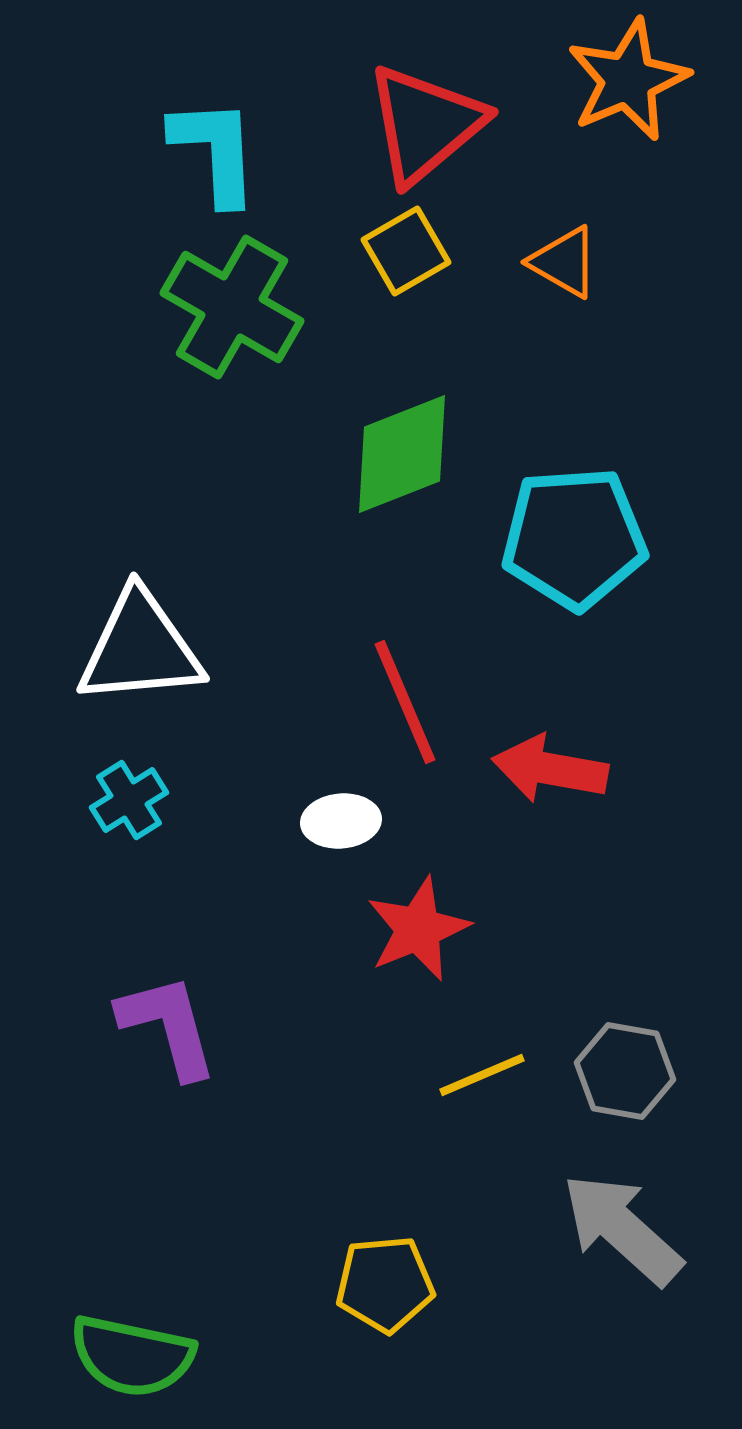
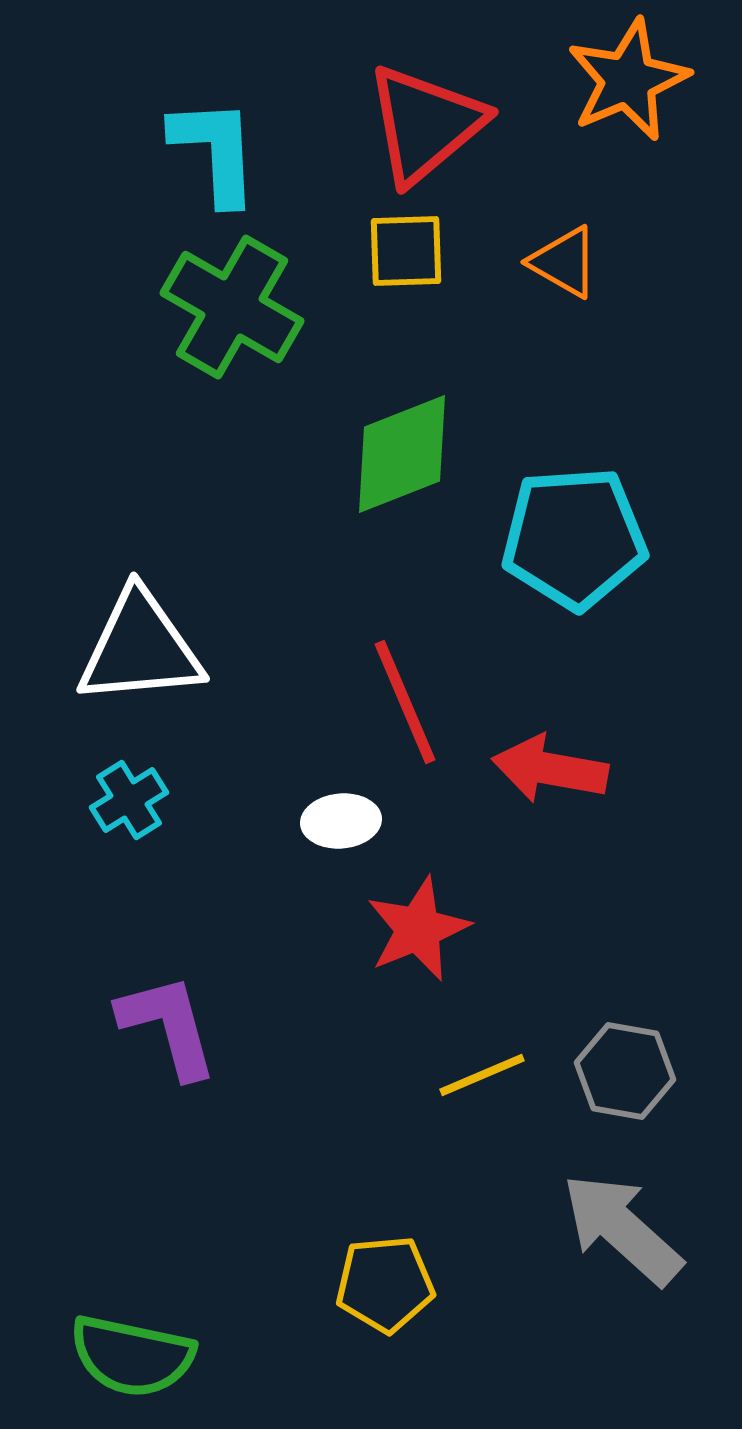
yellow square: rotated 28 degrees clockwise
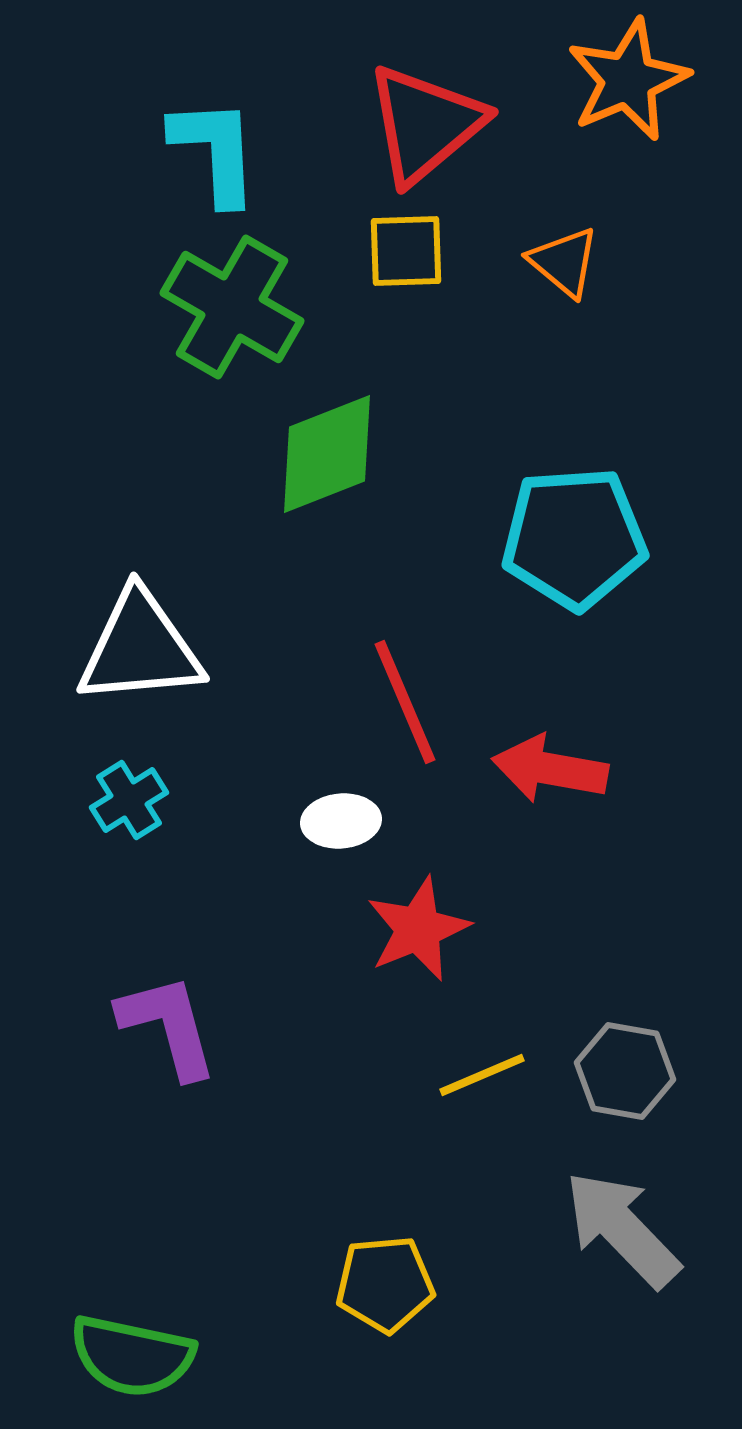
orange triangle: rotated 10 degrees clockwise
green diamond: moved 75 px left
gray arrow: rotated 4 degrees clockwise
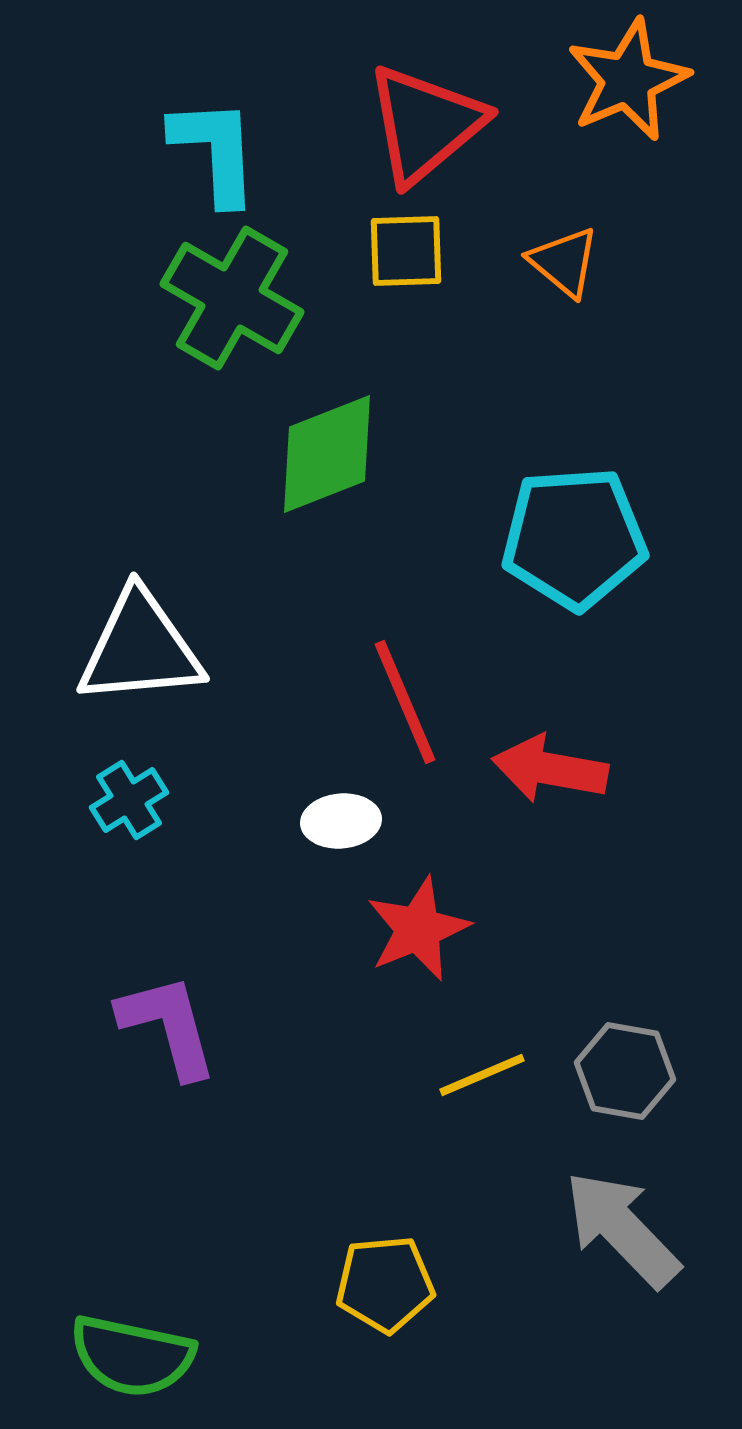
green cross: moved 9 px up
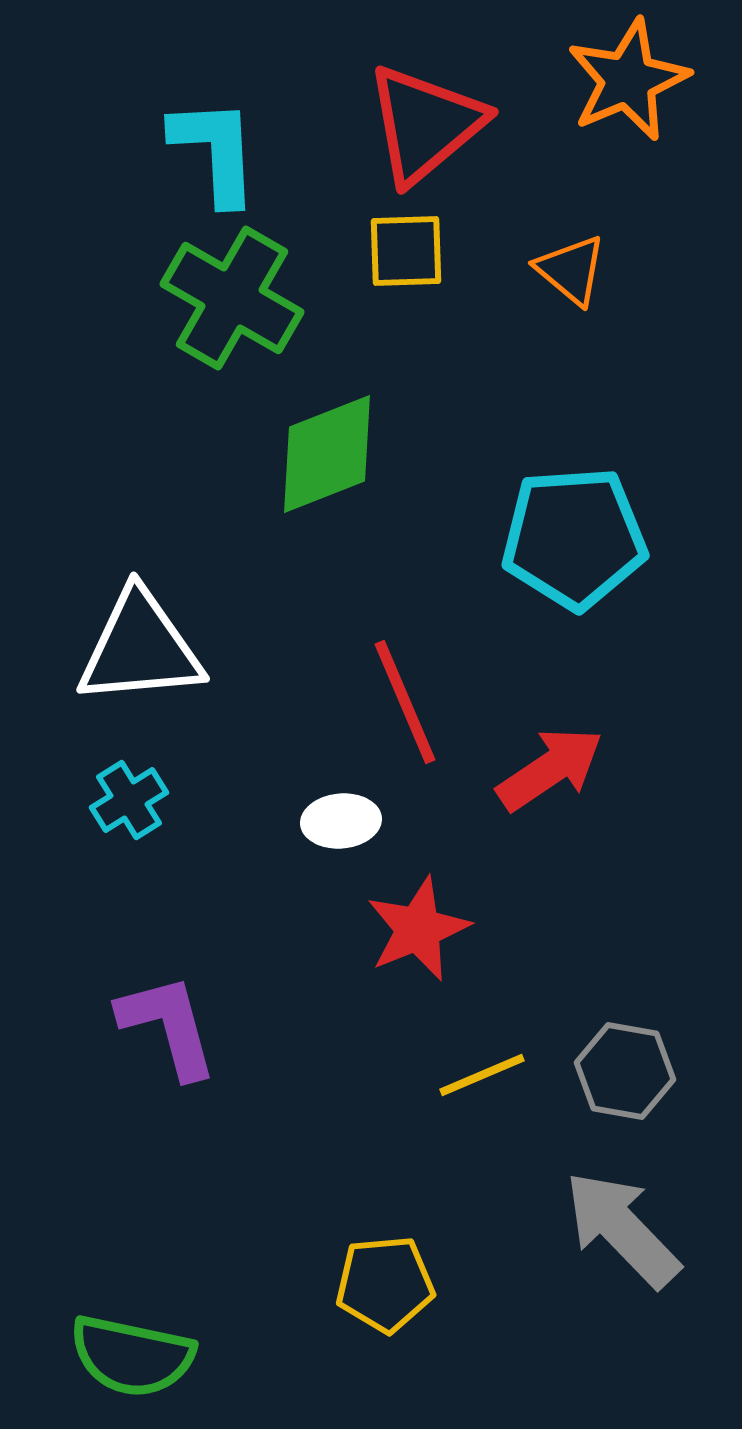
orange triangle: moved 7 px right, 8 px down
red arrow: rotated 136 degrees clockwise
